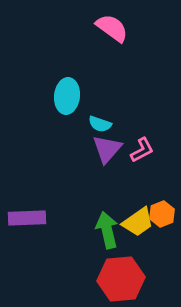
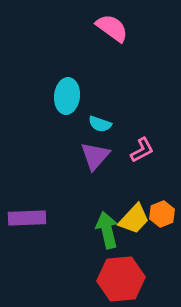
purple triangle: moved 12 px left, 7 px down
yellow trapezoid: moved 4 px left, 3 px up; rotated 12 degrees counterclockwise
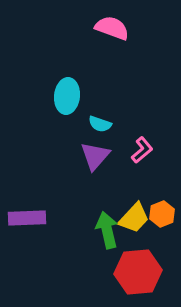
pink semicircle: rotated 16 degrees counterclockwise
pink L-shape: rotated 12 degrees counterclockwise
yellow trapezoid: moved 1 px up
red hexagon: moved 17 px right, 7 px up
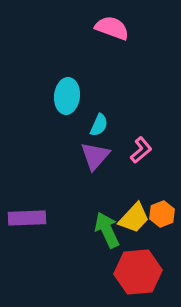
cyan semicircle: moved 1 px left, 1 px down; rotated 85 degrees counterclockwise
pink L-shape: moved 1 px left
green arrow: rotated 12 degrees counterclockwise
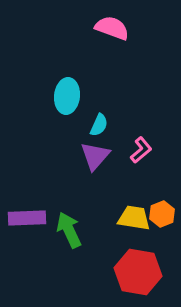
yellow trapezoid: rotated 124 degrees counterclockwise
green arrow: moved 38 px left
red hexagon: rotated 15 degrees clockwise
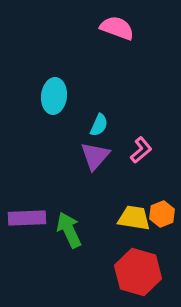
pink semicircle: moved 5 px right
cyan ellipse: moved 13 px left
red hexagon: rotated 6 degrees clockwise
